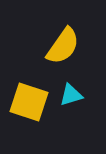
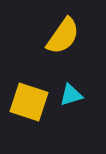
yellow semicircle: moved 10 px up
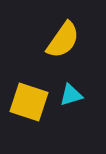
yellow semicircle: moved 4 px down
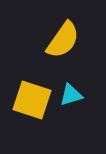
yellow square: moved 3 px right, 2 px up
